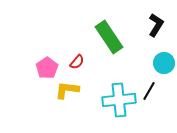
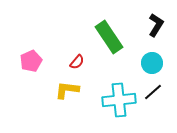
cyan circle: moved 12 px left
pink pentagon: moved 16 px left, 7 px up; rotated 10 degrees clockwise
black line: moved 4 px right, 1 px down; rotated 18 degrees clockwise
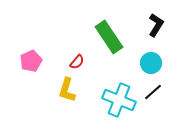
cyan circle: moved 1 px left
yellow L-shape: rotated 80 degrees counterclockwise
cyan cross: rotated 28 degrees clockwise
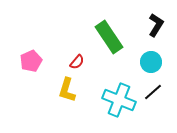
cyan circle: moved 1 px up
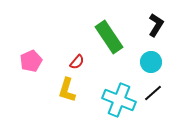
black line: moved 1 px down
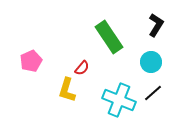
red semicircle: moved 5 px right, 6 px down
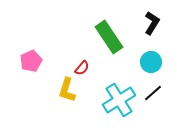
black L-shape: moved 4 px left, 2 px up
cyan cross: rotated 36 degrees clockwise
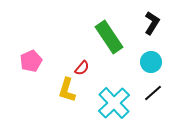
cyan cross: moved 5 px left, 3 px down; rotated 12 degrees counterclockwise
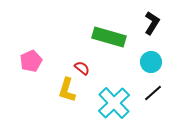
green rectangle: rotated 40 degrees counterclockwise
red semicircle: rotated 91 degrees counterclockwise
